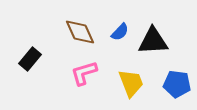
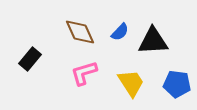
yellow trapezoid: rotated 12 degrees counterclockwise
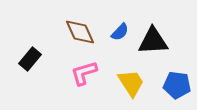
blue pentagon: moved 1 px down
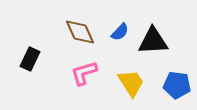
black rectangle: rotated 15 degrees counterclockwise
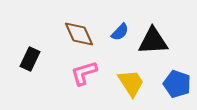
brown diamond: moved 1 px left, 2 px down
blue pentagon: moved 1 px up; rotated 12 degrees clockwise
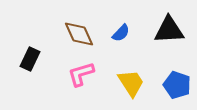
blue semicircle: moved 1 px right, 1 px down
black triangle: moved 16 px right, 11 px up
pink L-shape: moved 3 px left, 1 px down
blue pentagon: moved 1 px down
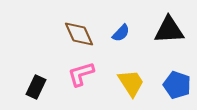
black rectangle: moved 6 px right, 28 px down
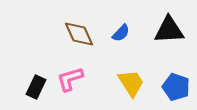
pink L-shape: moved 11 px left, 5 px down
blue pentagon: moved 1 px left, 2 px down
